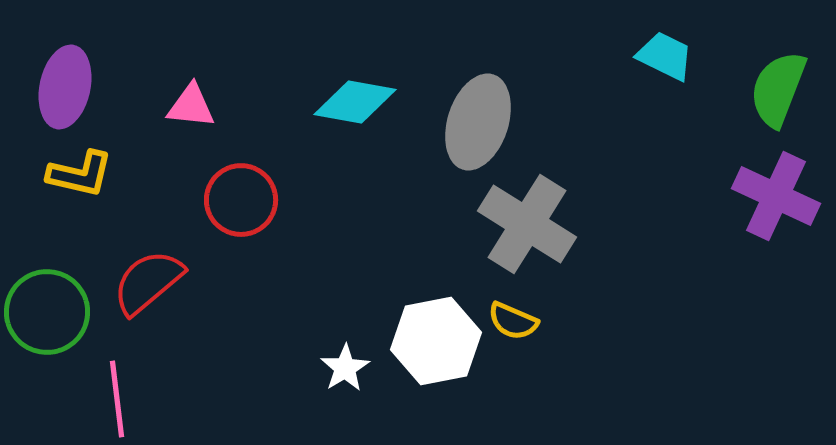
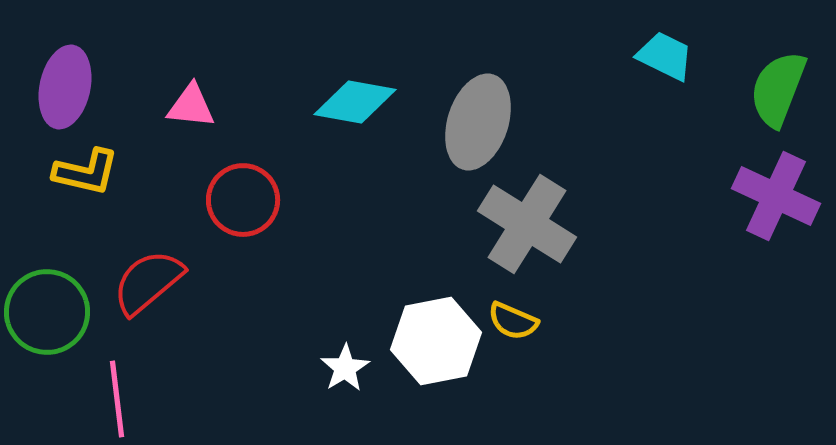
yellow L-shape: moved 6 px right, 2 px up
red circle: moved 2 px right
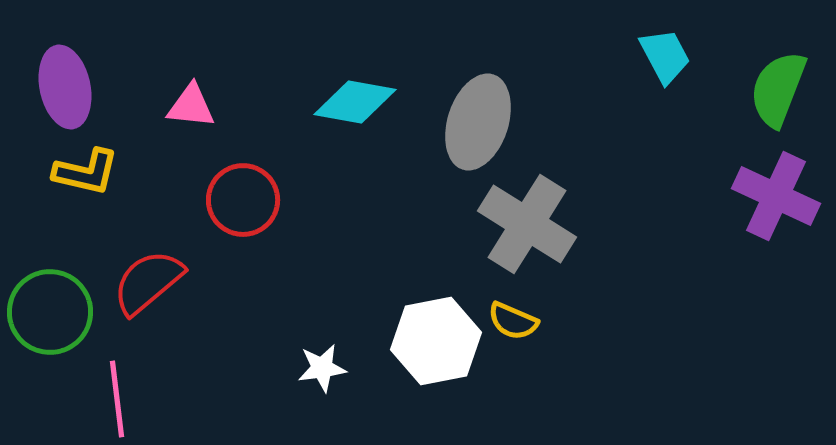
cyan trapezoid: rotated 36 degrees clockwise
purple ellipse: rotated 24 degrees counterclockwise
green circle: moved 3 px right
white star: moved 23 px left; rotated 24 degrees clockwise
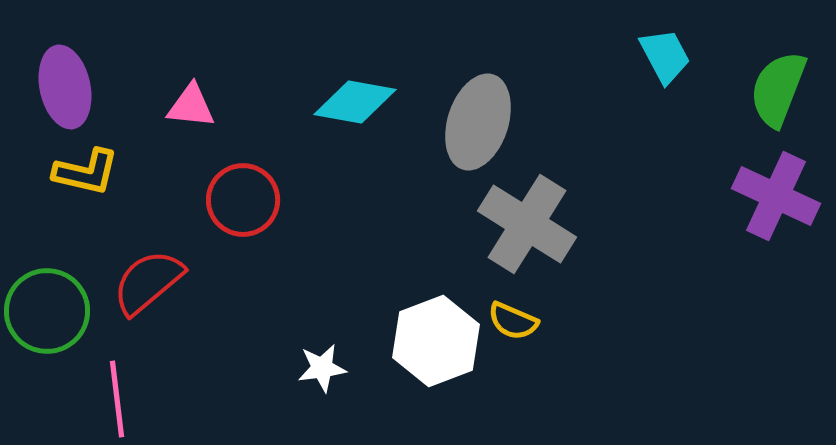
green circle: moved 3 px left, 1 px up
white hexagon: rotated 10 degrees counterclockwise
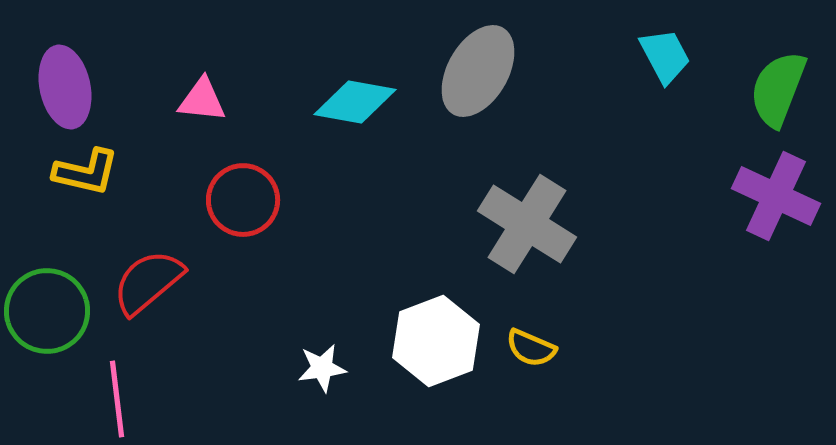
pink triangle: moved 11 px right, 6 px up
gray ellipse: moved 51 px up; rotated 12 degrees clockwise
yellow semicircle: moved 18 px right, 27 px down
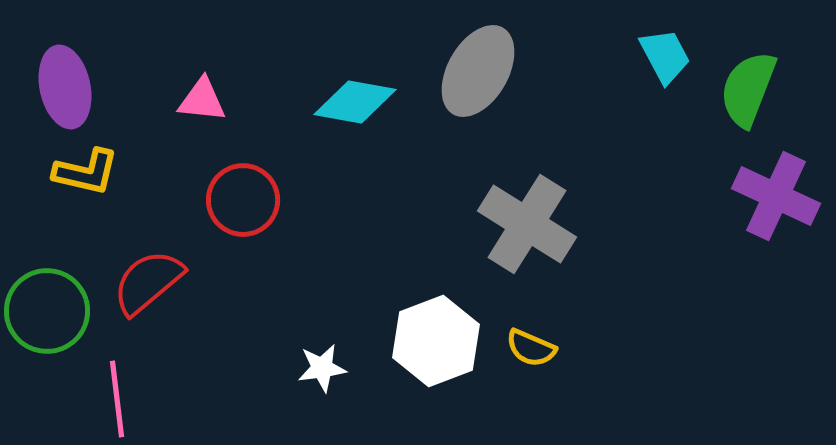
green semicircle: moved 30 px left
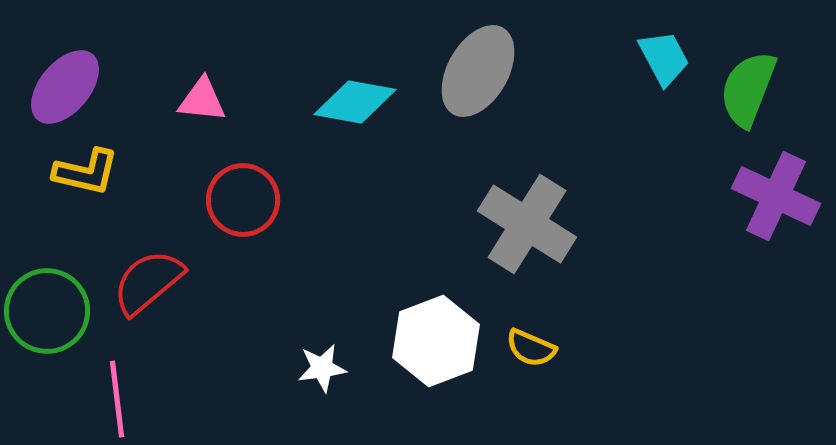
cyan trapezoid: moved 1 px left, 2 px down
purple ellipse: rotated 52 degrees clockwise
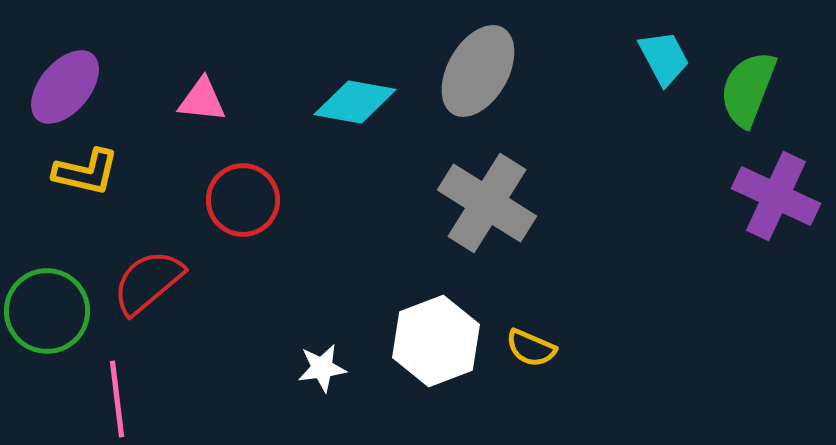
gray cross: moved 40 px left, 21 px up
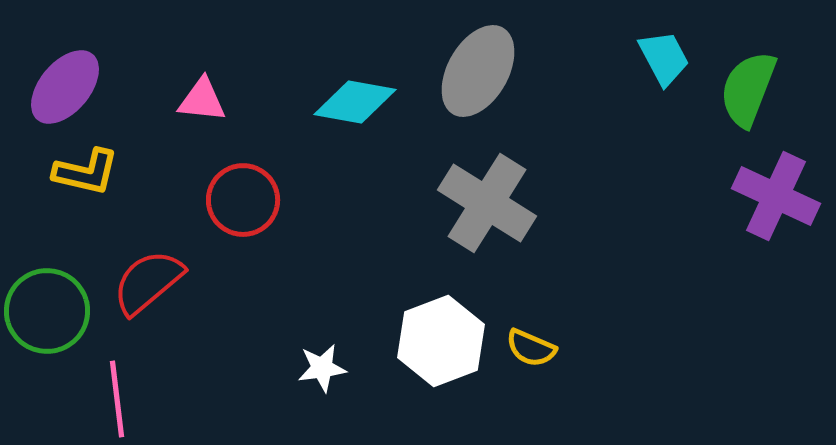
white hexagon: moved 5 px right
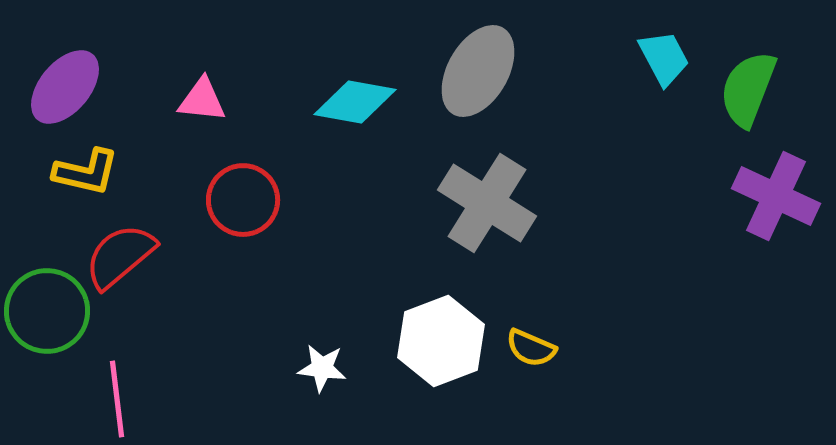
red semicircle: moved 28 px left, 26 px up
white star: rotated 15 degrees clockwise
